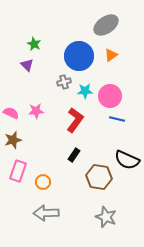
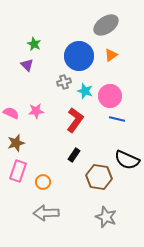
cyan star: rotated 21 degrees clockwise
brown star: moved 3 px right, 3 px down
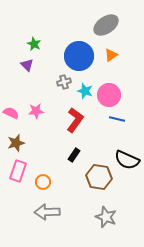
pink circle: moved 1 px left, 1 px up
gray arrow: moved 1 px right, 1 px up
